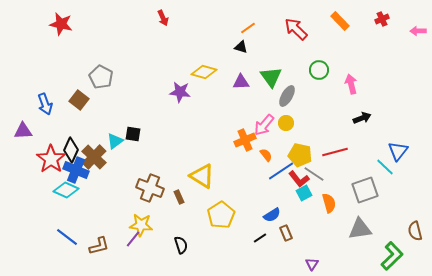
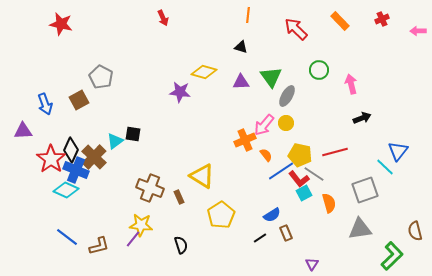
orange line at (248, 28): moved 13 px up; rotated 49 degrees counterclockwise
brown square at (79, 100): rotated 24 degrees clockwise
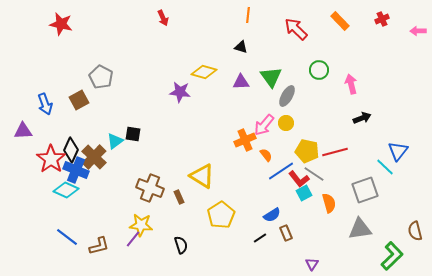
yellow pentagon at (300, 155): moved 7 px right, 4 px up
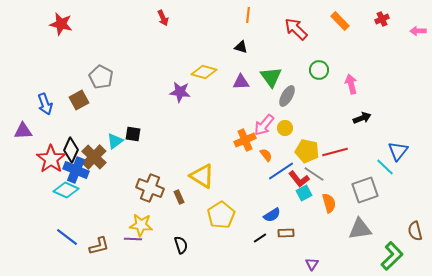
yellow circle at (286, 123): moved 1 px left, 5 px down
brown rectangle at (286, 233): rotated 70 degrees counterclockwise
purple line at (133, 239): rotated 54 degrees clockwise
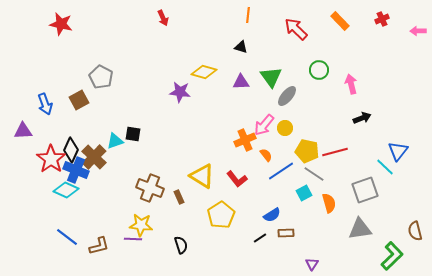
gray ellipse at (287, 96): rotated 10 degrees clockwise
cyan triangle at (115, 141): rotated 18 degrees clockwise
red L-shape at (299, 179): moved 62 px left
